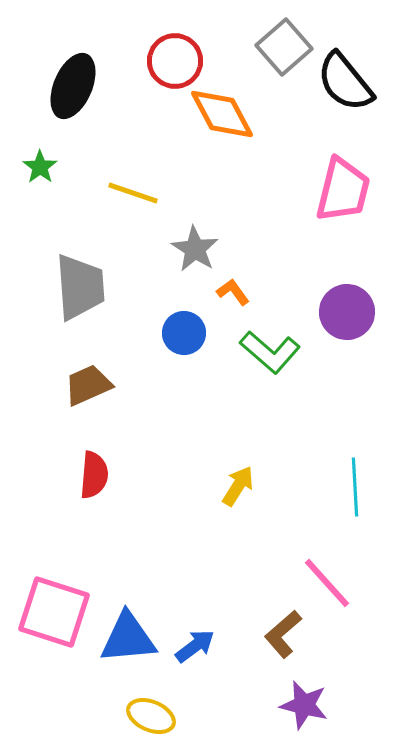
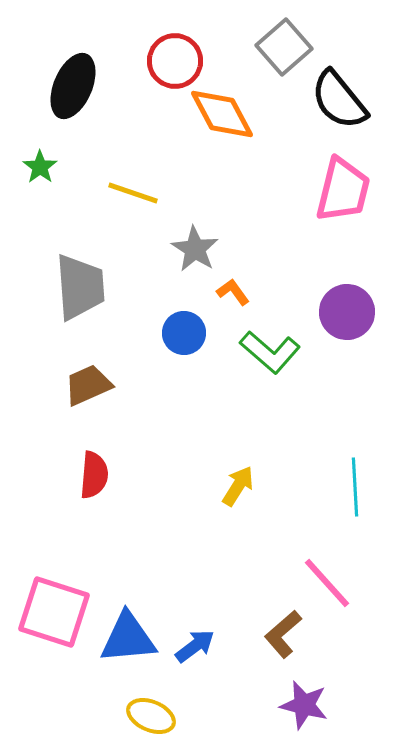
black semicircle: moved 6 px left, 18 px down
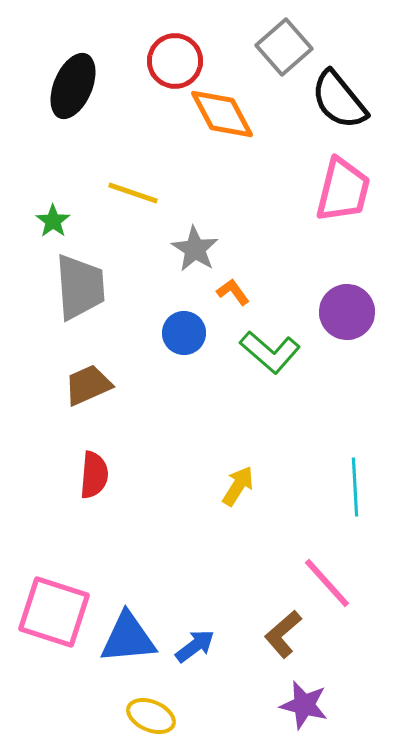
green star: moved 13 px right, 54 px down
